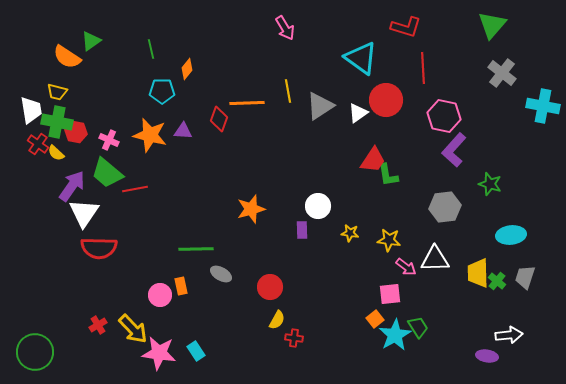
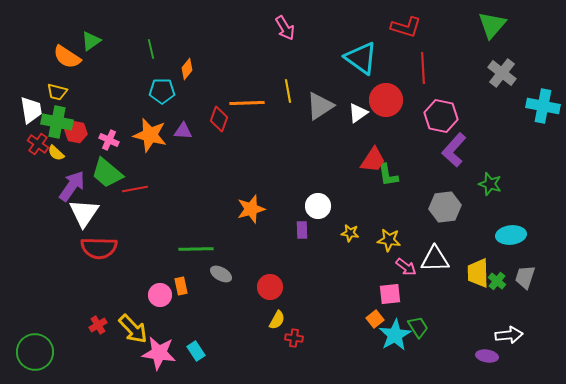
pink hexagon at (444, 116): moved 3 px left
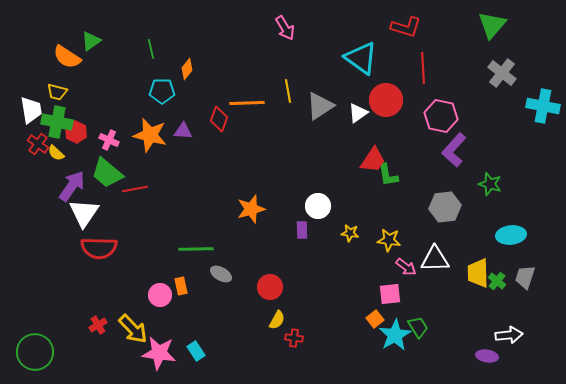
red hexagon at (76, 132): rotated 15 degrees clockwise
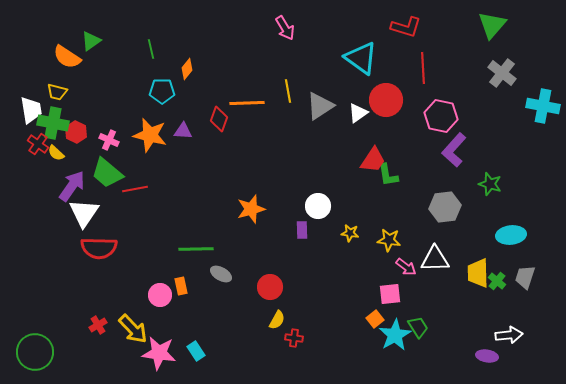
green cross at (57, 122): moved 4 px left, 1 px down
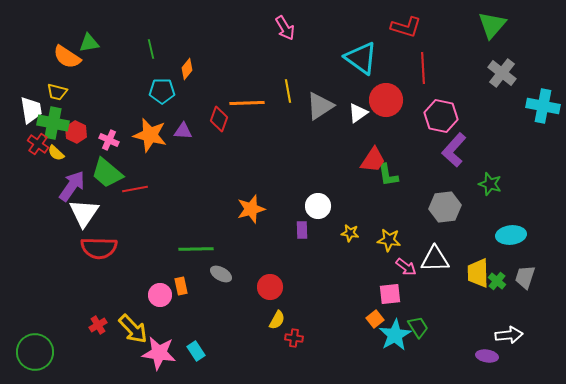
green triangle at (91, 41): moved 2 px left, 2 px down; rotated 25 degrees clockwise
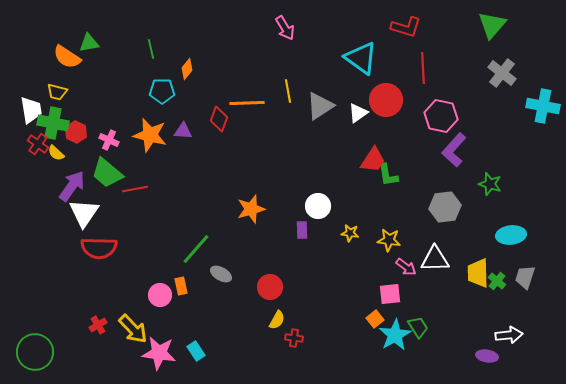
green line at (196, 249): rotated 48 degrees counterclockwise
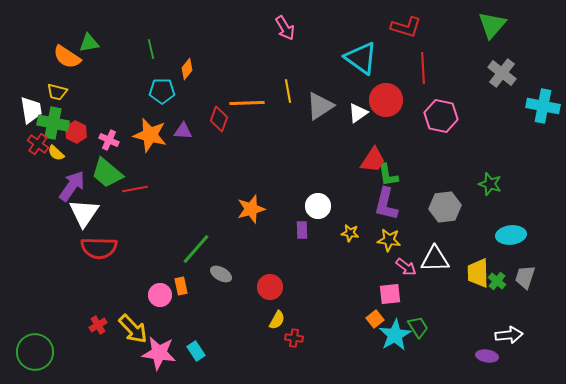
purple L-shape at (454, 150): moved 68 px left, 54 px down; rotated 28 degrees counterclockwise
